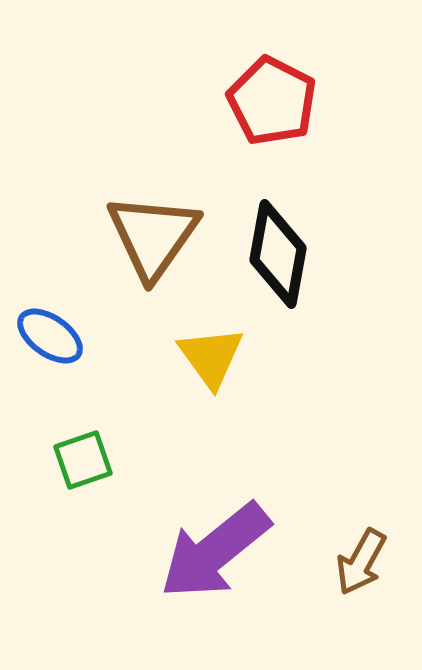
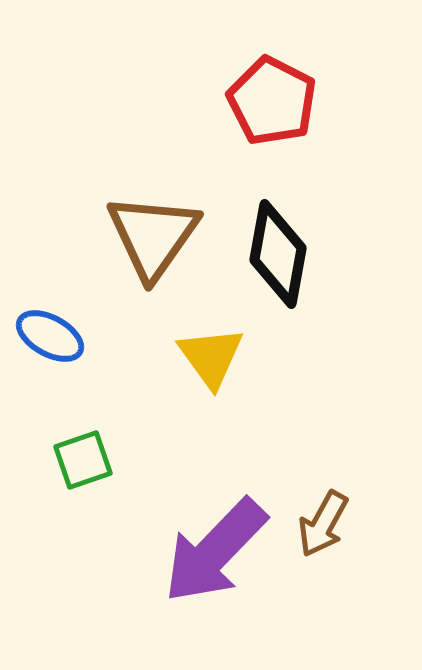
blue ellipse: rotated 6 degrees counterclockwise
purple arrow: rotated 7 degrees counterclockwise
brown arrow: moved 38 px left, 38 px up
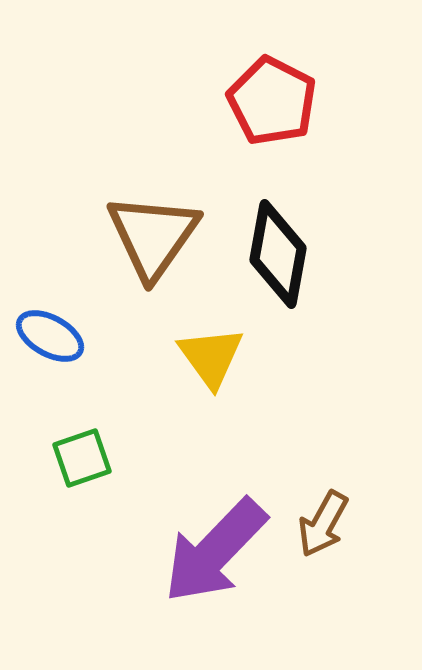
green square: moved 1 px left, 2 px up
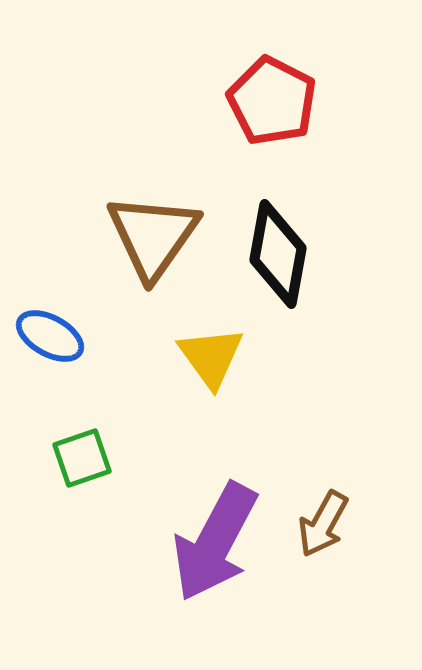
purple arrow: moved 9 px up; rotated 16 degrees counterclockwise
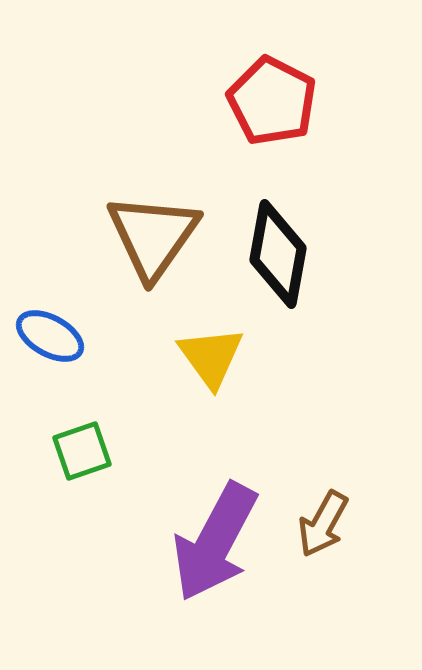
green square: moved 7 px up
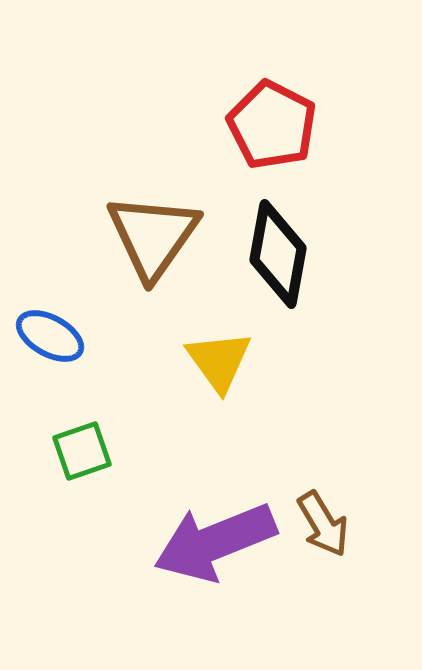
red pentagon: moved 24 px down
yellow triangle: moved 8 px right, 4 px down
brown arrow: rotated 60 degrees counterclockwise
purple arrow: rotated 40 degrees clockwise
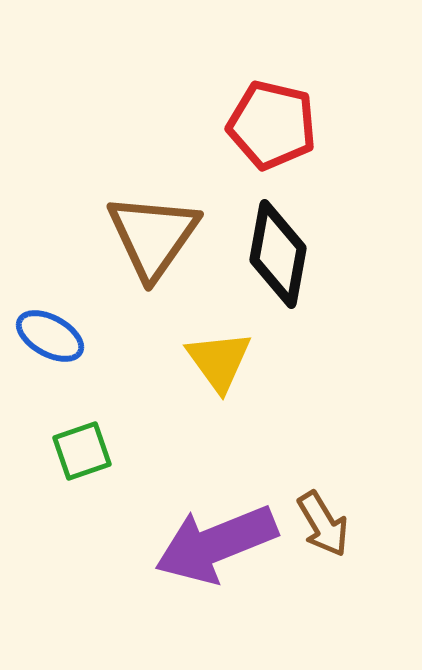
red pentagon: rotated 14 degrees counterclockwise
purple arrow: moved 1 px right, 2 px down
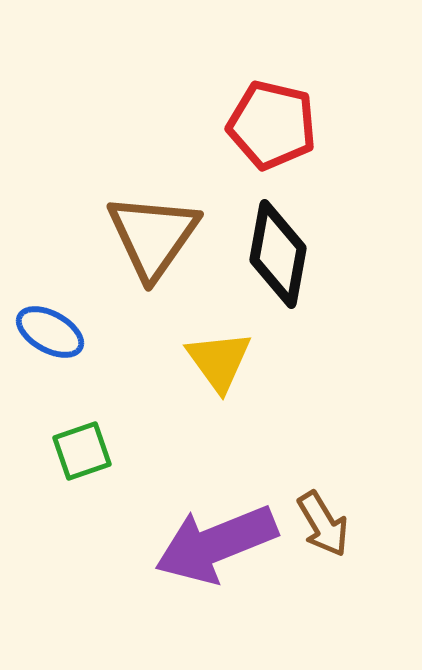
blue ellipse: moved 4 px up
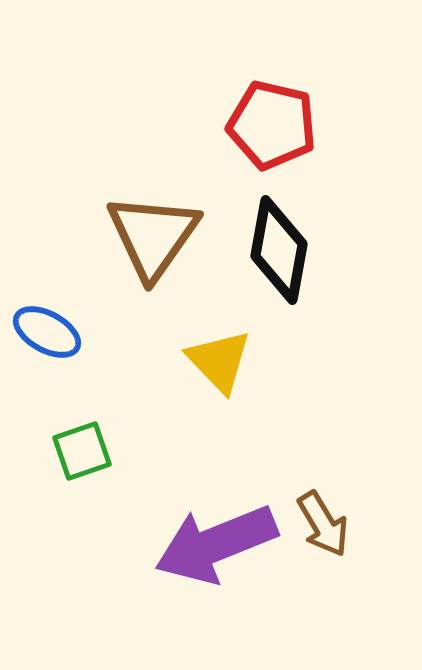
black diamond: moved 1 px right, 4 px up
blue ellipse: moved 3 px left
yellow triangle: rotated 8 degrees counterclockwise
